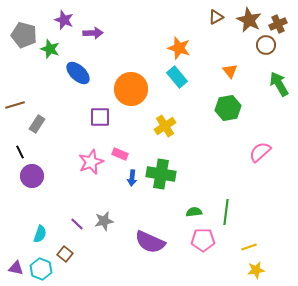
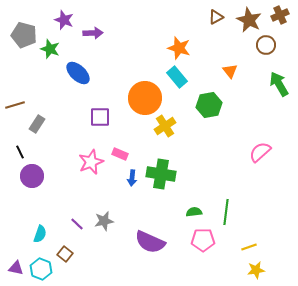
brown cross: moved 2 px right, 9 px up
orange circle: moved 14 px right, 9 px down
green hexagon: moved 19 px left, 3 px up
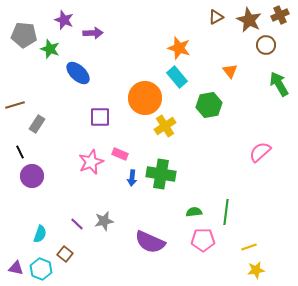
gray pentagon: rotated 10 degrees counterclockwise
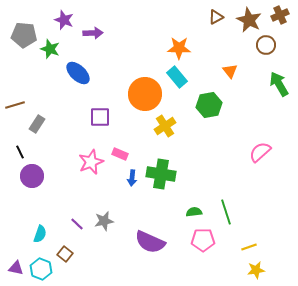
orange star: rotated 15 degrees counterclockwise
orange circle: moved 4 px up
green line: rotated 25 degrees counterclockwise
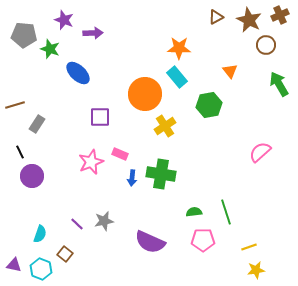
purple triangle: moved 2 px left, 3 px up
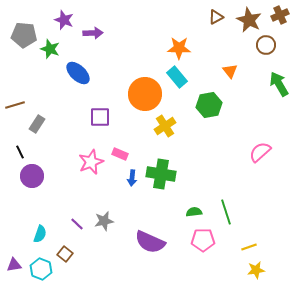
purple triangle: rotated 21 degrees counterclockwise
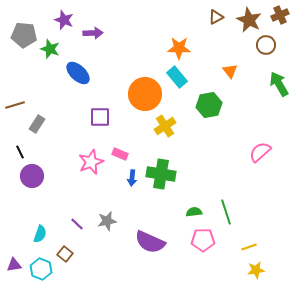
gray star: moved 3 px right
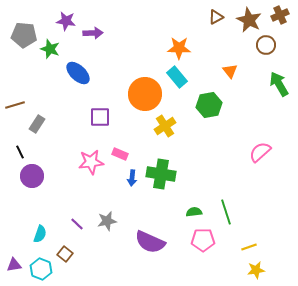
purple star: moved 2 px right, 1 px down; rotated 12 degrees counterclockwise
pink star: rotated 15 degrees clockwise
